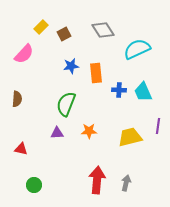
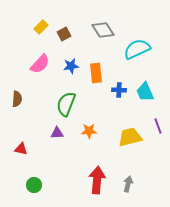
pink semicircle: moved 16 px right, 10 px down
cyan trapezoid: moved 2 px right
purple line: rotated 28 degrees counterclockwise
gray arrow: moved 2 px right, 1 px down
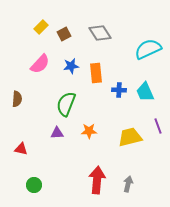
gray diamond: moved 3 px left, 3 px down
cyan semicircle: moved 11 px right
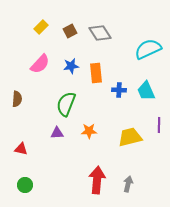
brown square: moved 6 px right, 3 px up
cyan trapezoid: moved 1 px right, 1 px up
purple line: moved 1 px right, 1 px up; rotated 21 degrees clockwise
green circle: moved 9 px left
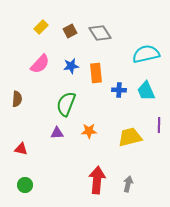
cyan semicircle: moved 2 px left, 5 px down; rotated 12 degrees clockwise
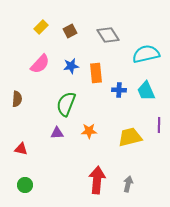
gray diamond: moved 8 px right, 2 px down
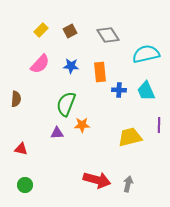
yellow rectangle: moved 3 px down
blue star: rotated 14 degrees clockwise
orange rectangle: moved 4 px right, 1 px up
brown semicircle: moved 1 px left
orange star: moved 7 px left, 6 px up
red arrow: rotated 100 degrees clockwise
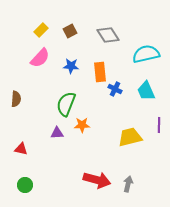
pink semicircle: moved 6 px up
blue cross: moved 4 px left, 1 px up; rotated 24 degrees clockwise
